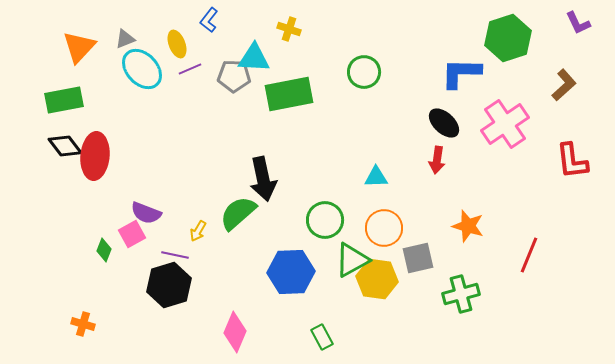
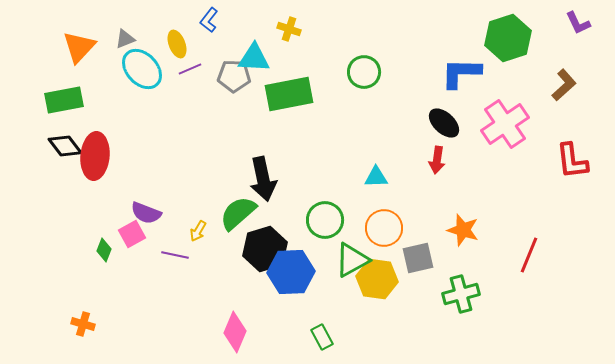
orange star at (468, 226): moved 5 px left, 4 px down
black hexagon at (169, 285): moved 96 px right, 36 px up
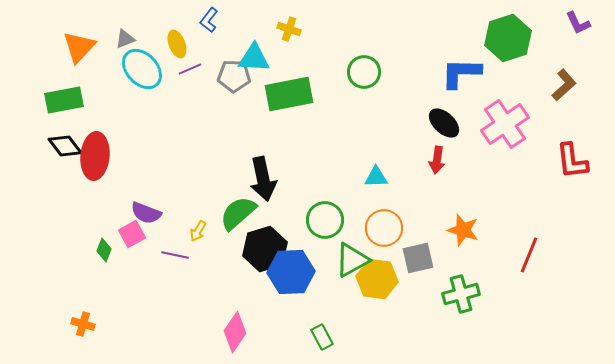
pink diamond at (235, 332): rotated 12 degrees clockwise
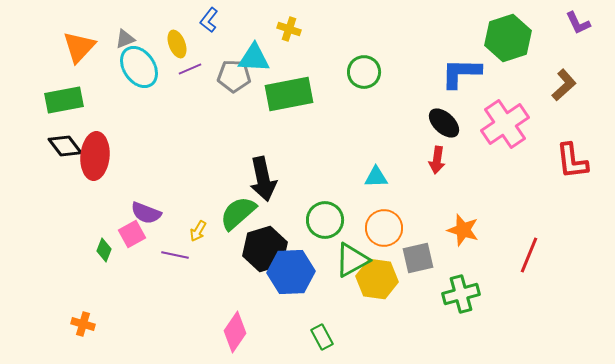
cyan ellipse at (142, 69): moved 3 px left, 2 px up; rotated 9 degrees clockwise
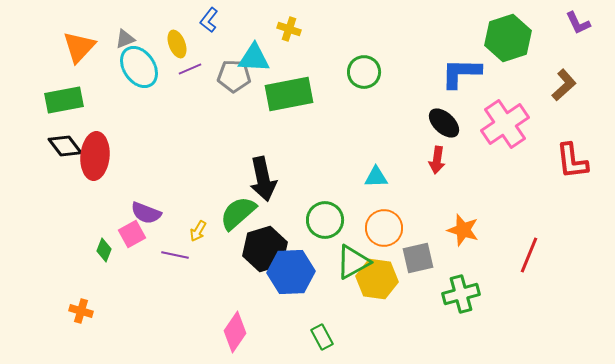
green triangle at (352, 260): moved 1 px right, 2 px down
orange cross at (83, 324): moved 2 px left, 13 px up
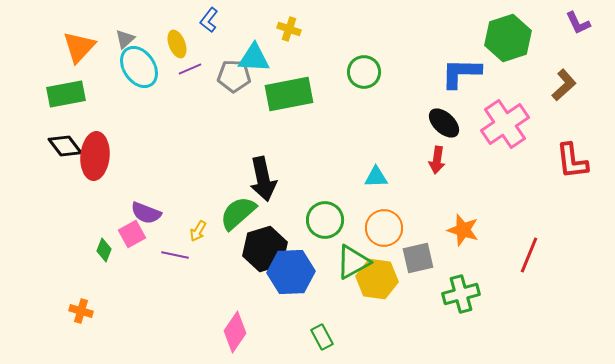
gray triangle at (125, 39): rotated 20 degrees counterclockwise
green rectangle at (64, 100): moved 2 px right, 6 px up
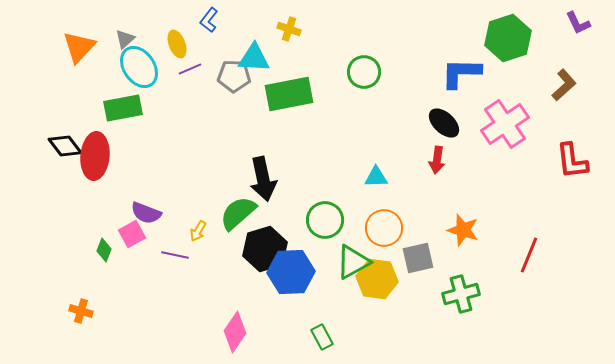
green rectangle at (66, 94): moved 57 px right, 14 px down
